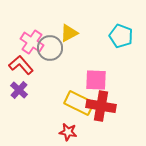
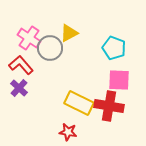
cyan pentagon: moved 7 px left, 12 px down
pink cross: moved 3 px left, 4 px up
pink square: moved 23 px right
purple cross: moved 2 px up
red cross: moved 8 px right
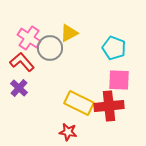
red L-shape: moved 1 px right, 3 px up
red cross: rotated 16 degrees counterclockwise
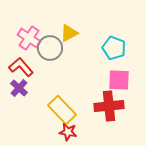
red L-shape: moved 1 px left, 5 px down
yellow rectangle: moved 17 px left, 7 px down; rotated 20 degrees clockwise
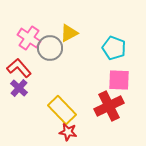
red L-shape: moved 2 px left, 1 px down
red cross: rotated 20 degrees counterclockwise
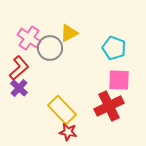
red L-shape: rotated 90 degrees clockwise
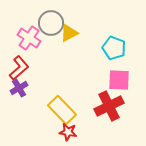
gray circle: moved 1 px right, 25 px up
purple cross: rotated 18 degrees clockwise
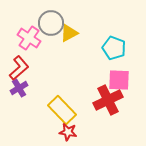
red cross: moved 1 px left, 6 px up
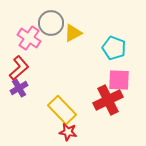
yellow triangle: moved 4 px right
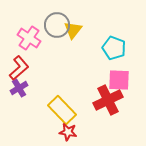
gray circle: moved 6 px right, 2 px down
yellow triangle: moved 3 px up; rotated 24 degrees counterclockwise
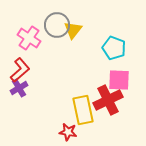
red L-shape: moved 1 px right, 2 px down
yellow rectangle: moved 21 px right; rotated 32 degrees clockwise
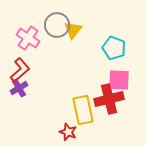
pink cross: moved 1 px left
red cross: moved 1 px right, 1 px up; rotated 12 degrees clockwise
red star: rotated 12 degrees clockwise
